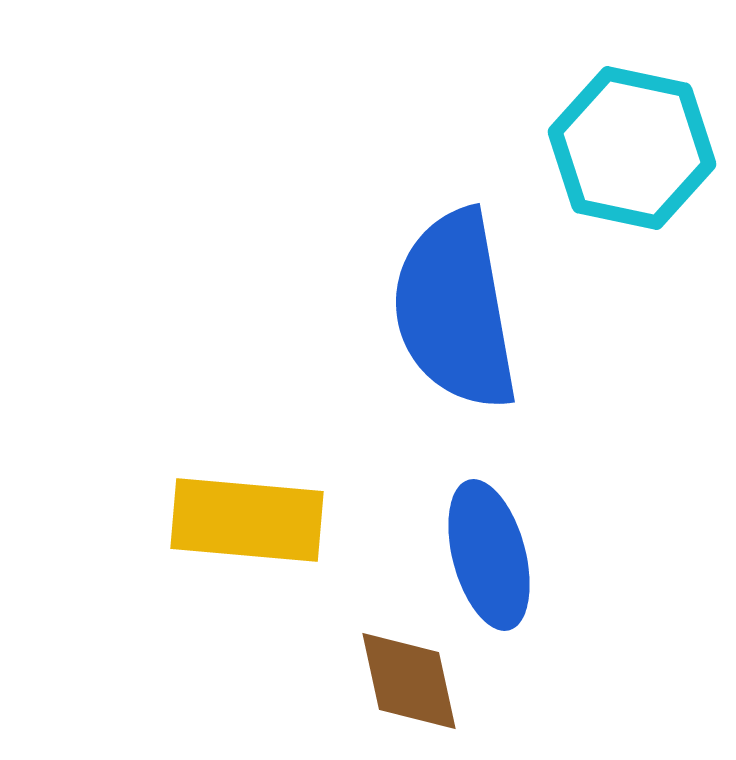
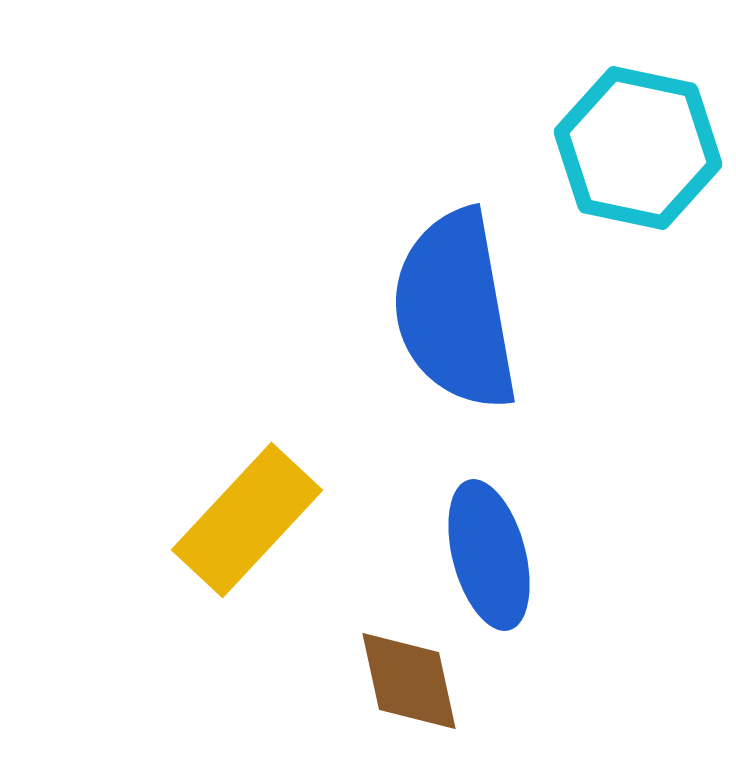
cyan hexagon: moved 6 px right
yellow rectangle: rotated 52 degrees counterclockwise
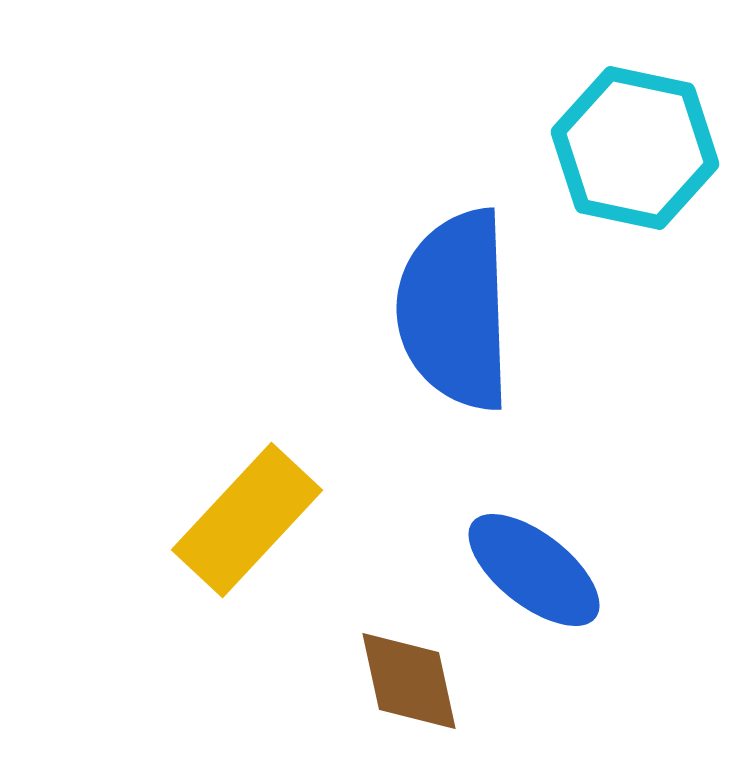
cyan hexagon: moved 3 px left
blue semicircle: rotated 8 degrees clockwise
blue ellipse: moved 45 px right, 15 px down; rotated 37 degrees counterclockwise
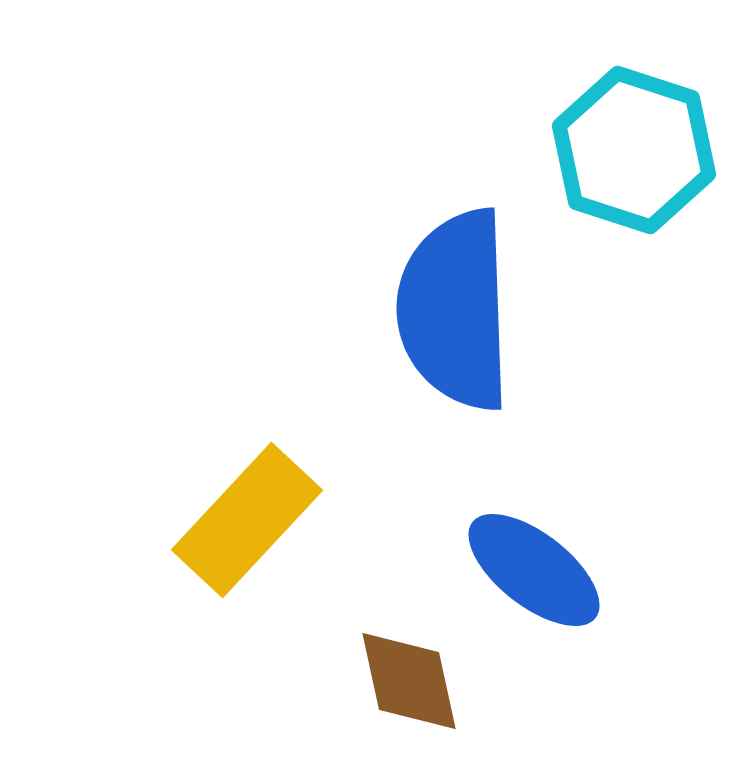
cyan hexagon: moved 1 px left, 2 px down; rotated 6 degrees clockwise
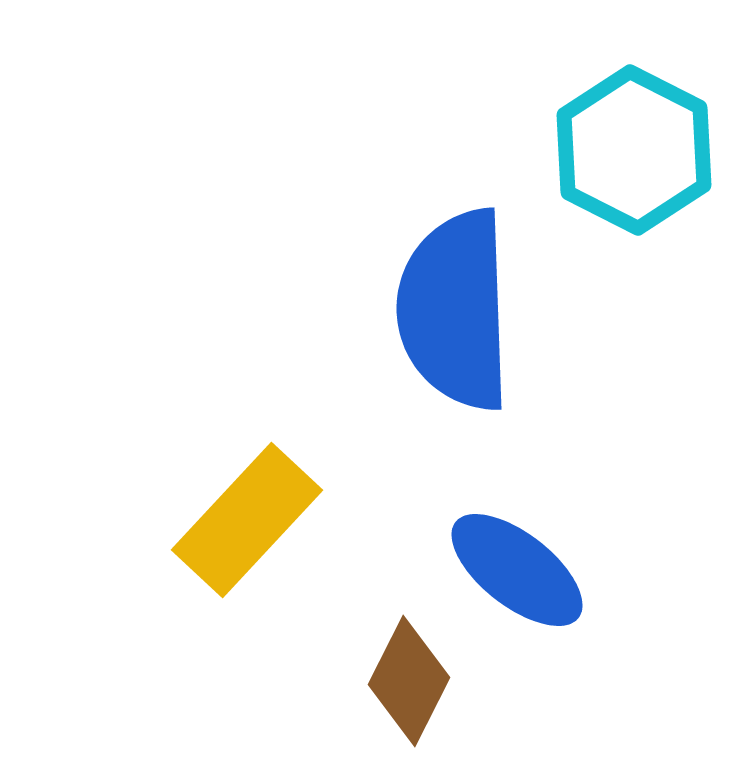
cyan hexagon: rotated 9 degrees clockwise
blue ellipse: moved 17 px left
brown diamond: rotated 39 degrees clockwise
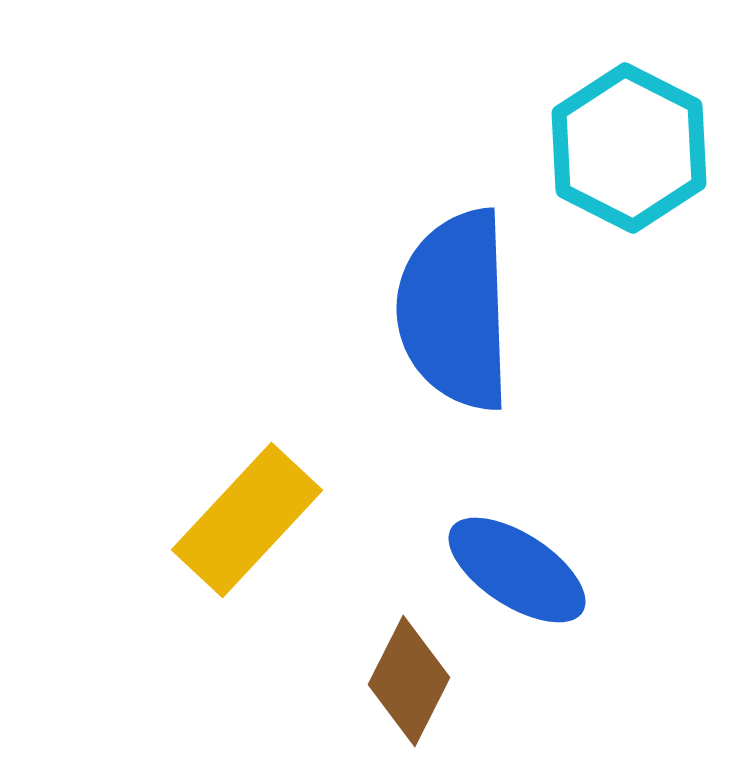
cyan hexagon: moved 5 px left, 2 px up
blue ellipse: rotated 5 degrees counterclockwise
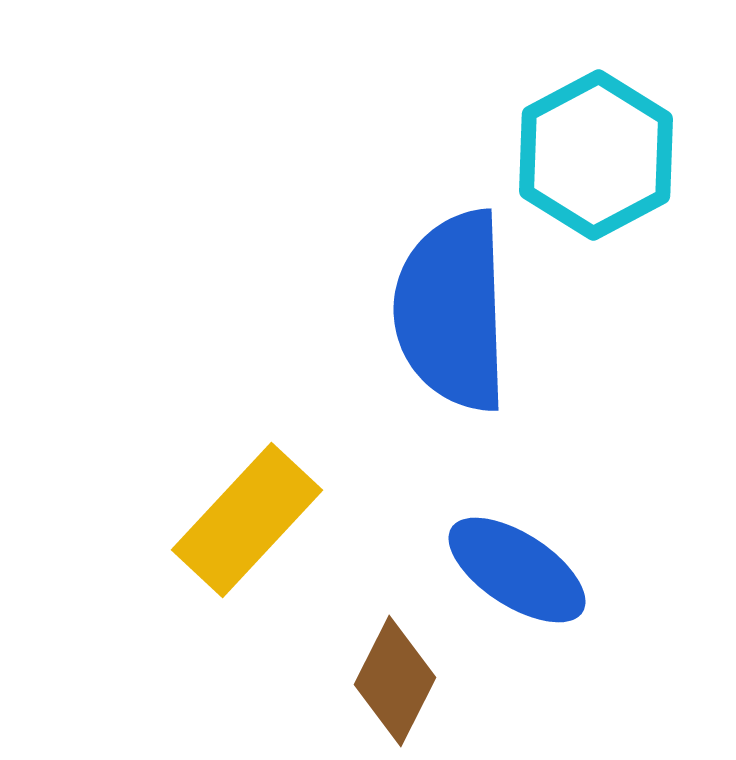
cyan hexagon: moved 33 px left, 7 px down; rotated 5 degrees clockwise
blue semicircle: moved 3 px left, 1 px down
brown diamond: moved 14 px left
